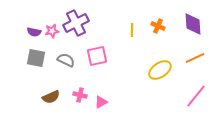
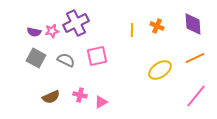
orange cross: moved 1 px left
gray square: rotated 18 degrees clockwise
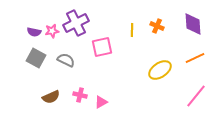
pink square: moved 5 px right, 9 px up
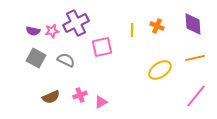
purple semicircle: moved 1 px left, 1 px up
orange line: rotated 12 degrees clockwise
pink cross: rotated 32 degrees counterclockwise
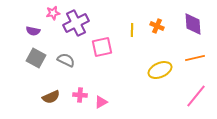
pink star: moved 1 px right, 18 px up
yellow ellipse: rotated 10 degrees clockwise
pink cross: rotated 24 degrees clockwise
